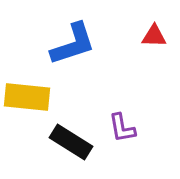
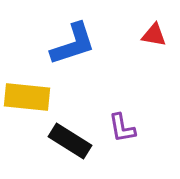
red triangle: moved 1 px up; rotated 8 degrees clockwise
black rectangle: moved 1 px left, 1 px up
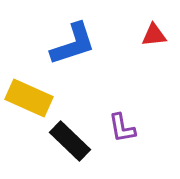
red triangle: rotated 16 degrees counterclockwise
yellow rectangle: moved 2 px right, 1 px down; rotated 18 degrees clockwise
black rectangle: rotated 12 degrees clockwise
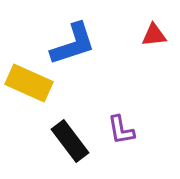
yellow rectangle: moved 15 px up
purple L-shape: moved 1 px left, 2 px down
black rectangle: rotated 9 degrees clockwise
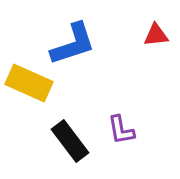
red triangle: moved 2 px right
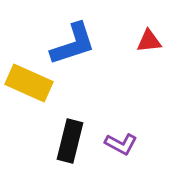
red triangle: moved 7 px left, 6 px down
purple L-shape: moved 14 px down; rotated 52 degrees counterclockwise
black rectangle: rotated 51 degrees clockwise
